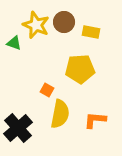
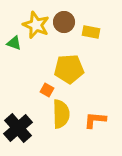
yellow pentagon: moved 11 px left
yellow semicircle: moved 1 px right; rotated 12 degrees counterclockwise
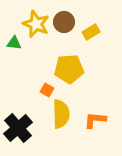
yellow star: moved 1 px up
yellow rectangle: rotated 42 degrees counterclockwise
green triangle: rotated 14 degrees counterclockwise
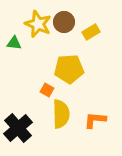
yellow star: moved 2 px right
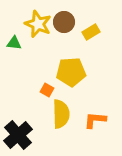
yellow pentagon: moved 2 px right, 3 px down
black cross: moved 7 px down
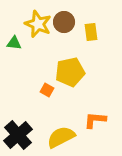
yellow rectangle: rotated 66 degrees counterclockwise
yellow pentagon: moved 1 px left; rotated 8 degrees counterclockwise
yellow semicircle: moved 23 px down; rotated 116 degrees counterclockwise
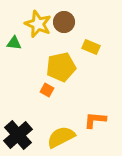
yellow rectangle: moved 15 px down; rotated 60 degrees counterclockwise
yellow pentagon: moved 9 px left, 5 px up
